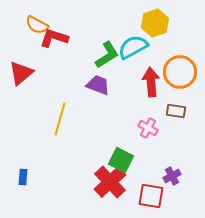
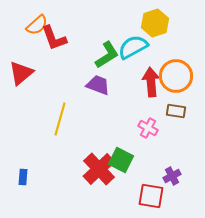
orange semicircle: rotated 70 degrees counterclockwise
red L-shape: rotated 128 degrees counterclockwise
orange circle: moved 4 px left, 4 px down
red cross: moved 11 px left, 13 px up
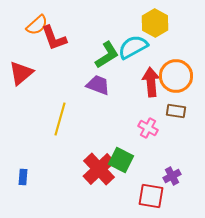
yellow hexagon: rotated 12 degrees counterclockwise
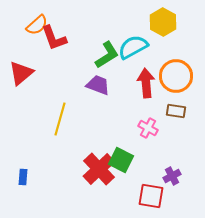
yellow hexagon: moved 8 px right, 1 px up
red arrow: moved 5 px left, 1 px down
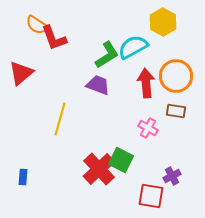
orange semicircle: rotated 75 degrees clockwise
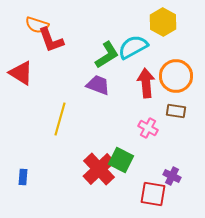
orange semicircle: rotated 15 degrees counterclockwise
red L-shape: moved 3 px left, 2 px down
red triangle: rotated 48 degrees counterclockwise
purple cross: rotated 36 degrees counterclockwise
red square: moved 2 px right, 2 px up
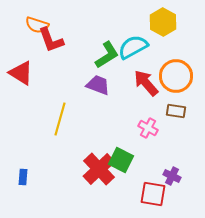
red arrow: rotated 36 degrees counterclockwise
